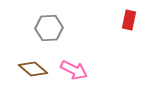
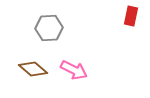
red rectangle: moved 2 px right, 4 px up
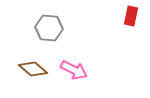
gray hexagon: rotated 8 degrees clockwise
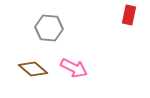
red rectangle: moved 2 px left, 1 px up
pink arrow: moved 2 px up
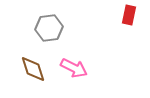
gray hexagon: rotated 12 degrees counterclockwise
brown diamond: rotated 32 degrees clockwise
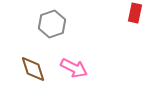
red rectangle: moved 6 px right, 2 px up
gray hexagon: moved 3 px right, 4 px up; rotated 12 degrees counterclockwise
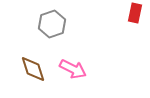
pink arrow: moved 1 px left, 1 px down
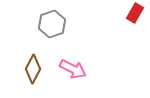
red rectangle: rotated 18 degrees clockwise
brown diamond: rotated 44 degrees clockwise
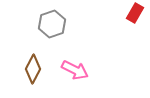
pink arrow: moved 2 px right, 1 px down
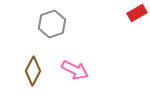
red rectangle: moved 2 px right; rotated 30 degrees clockwise
brown diamond: moved 2 px down
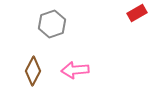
pink arrow: rotated 148 degrees clockwise
